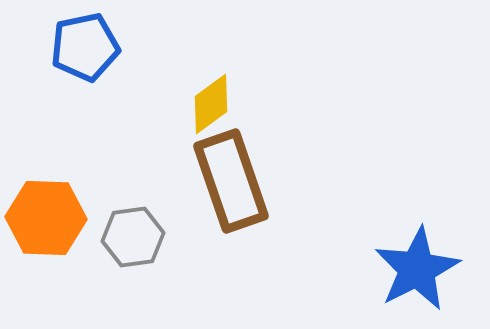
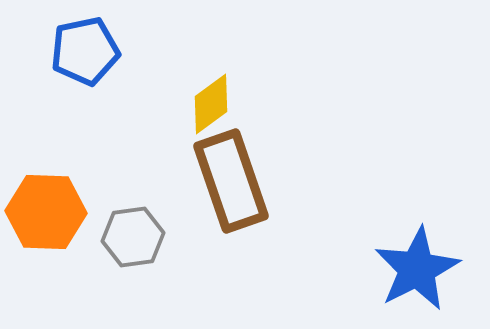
blue pentagon: moved 4 px down
orange hexagon: moved 6 px up
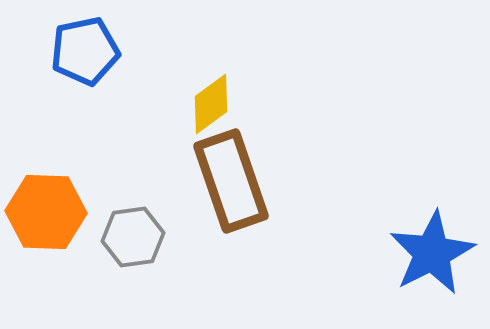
blue star: moved 15 px right, 16 px up
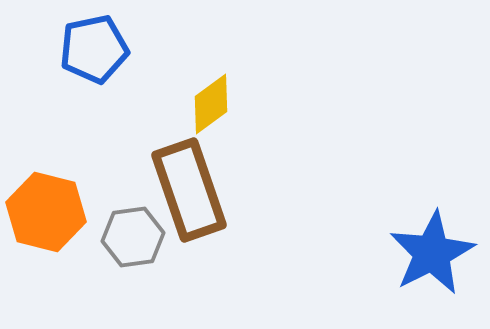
blue pentagon: moved 9 px right, 2 px up
brown rectangle: moved 42 px left, 9 px down
orange hexagon: rotated 12 degrees clockwise
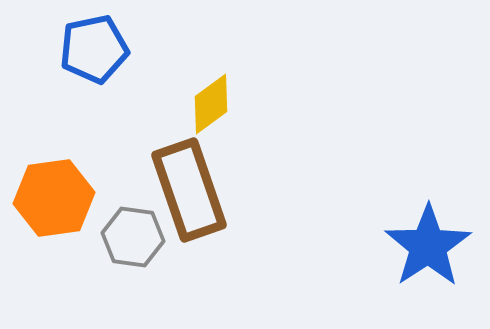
orange hexagon: moved 8 px right, 14 px up; rotated 22 degrees counterclockwise
gray hexagon: rotated 16 degrees clockwise
blue star: moved 4 px left, 7 px up; rotated 6 degrees counterclockwise
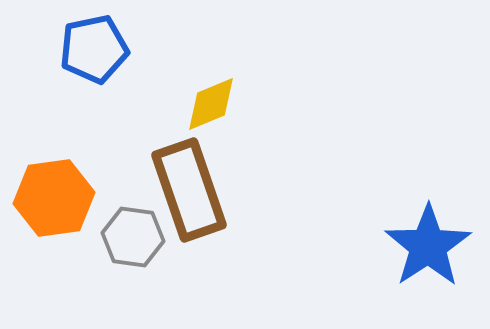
yellow diamond: rotated 14 degrees clockwise
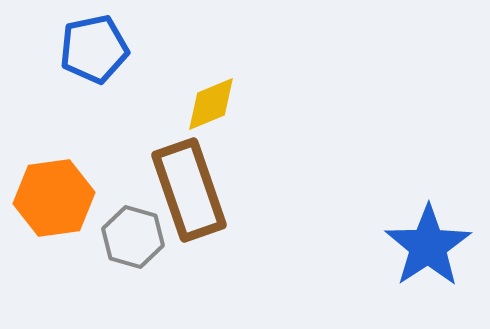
gray hexagon: rotated 8 degrees clockwise
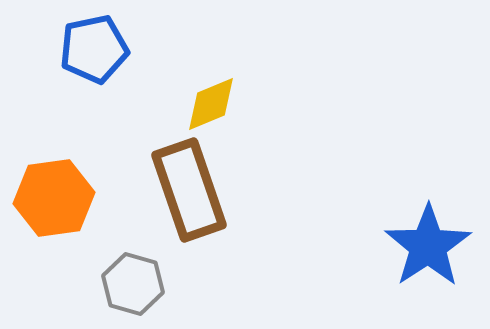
gray hexagon: moved 47 px down
